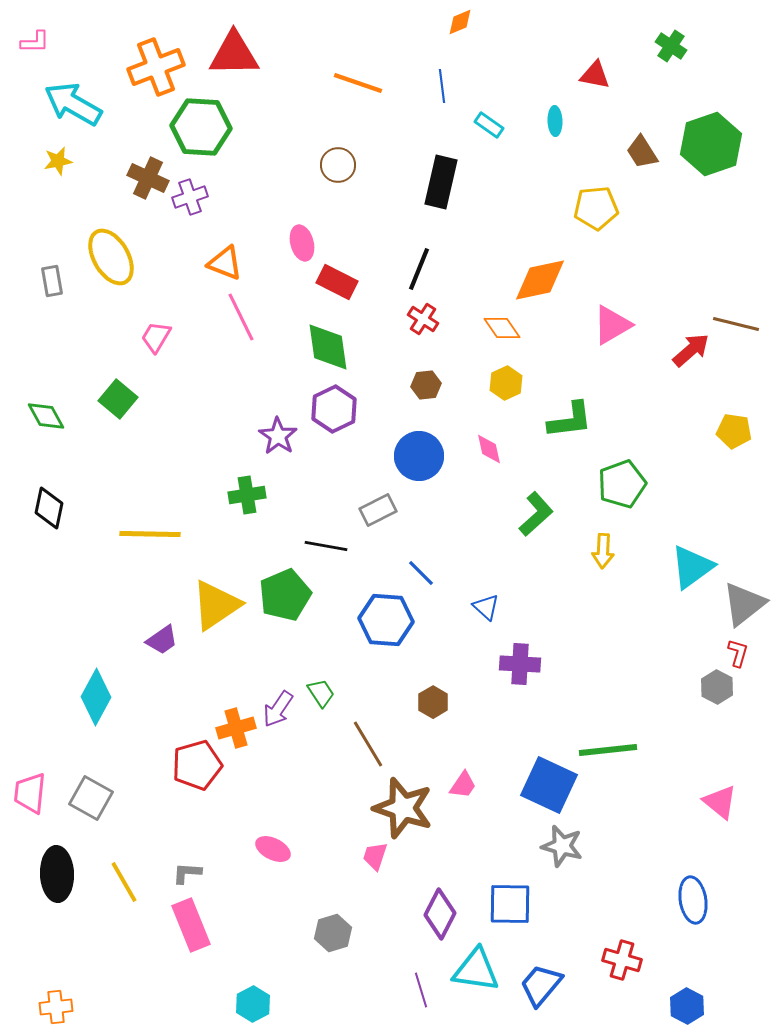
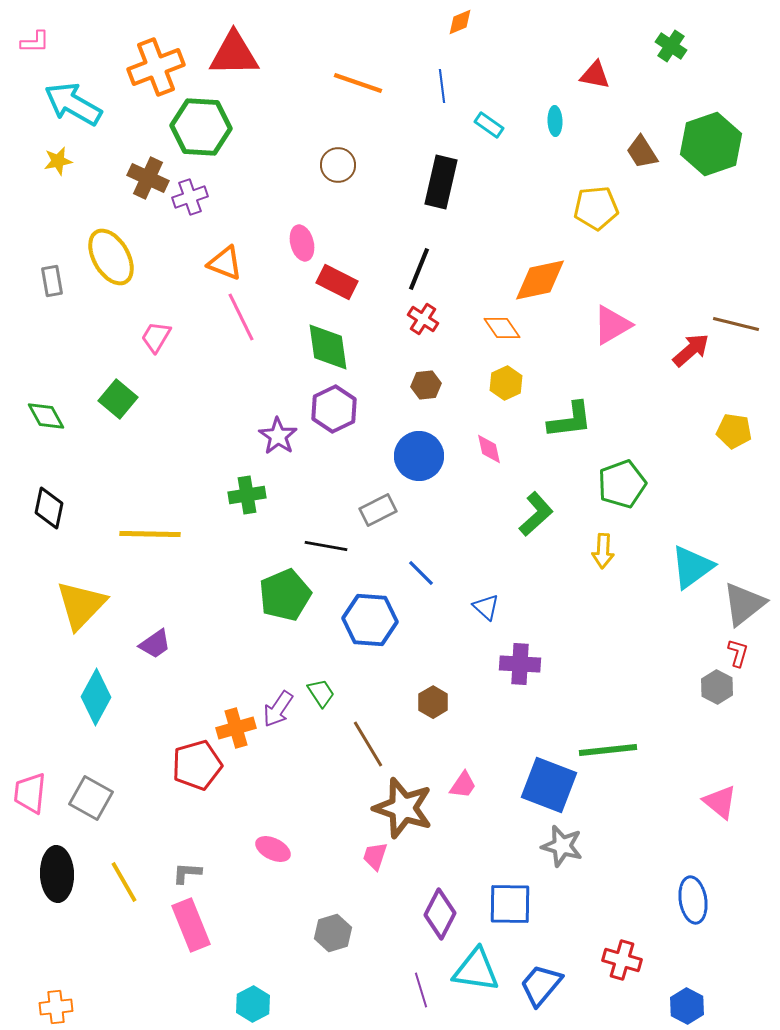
yellow triangle at (216, 605): moved 135 px left; rotated 12 degrees counterclockwise
blue hexagon at (386, 620): moved 16 px left
purple trapezoid at (162, 640): moved 7 px left, 4 px down
blue square at (549, 785): rotated 4 degrees counterclockwise
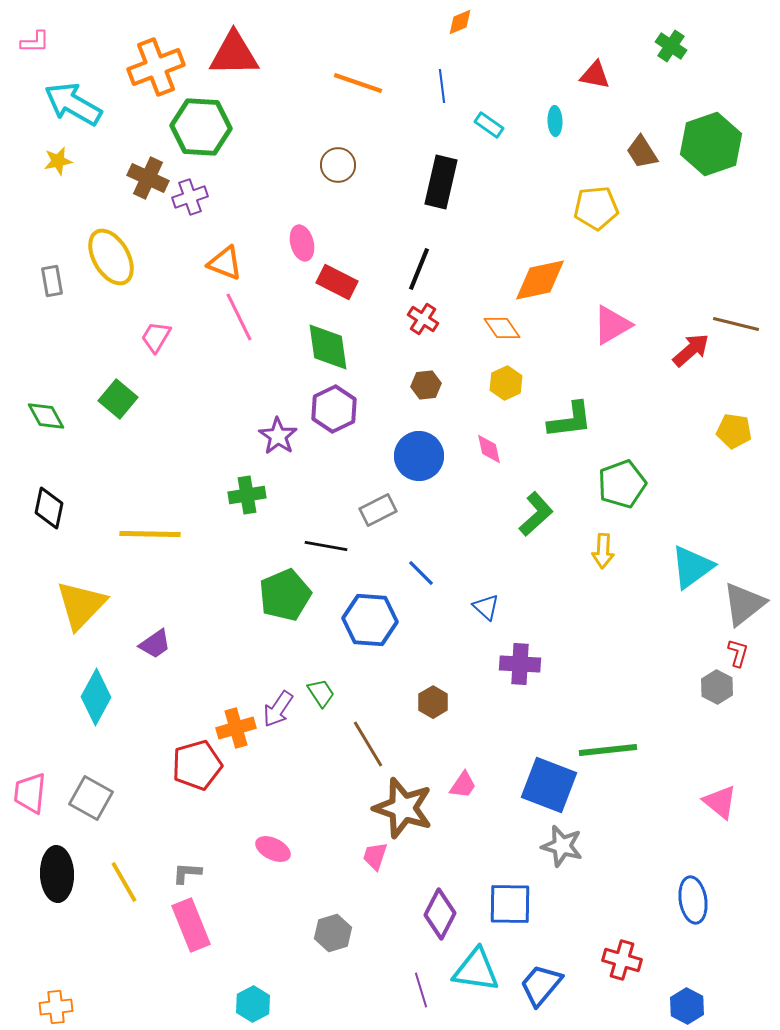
pink line at (241, 317): moved 2 px left
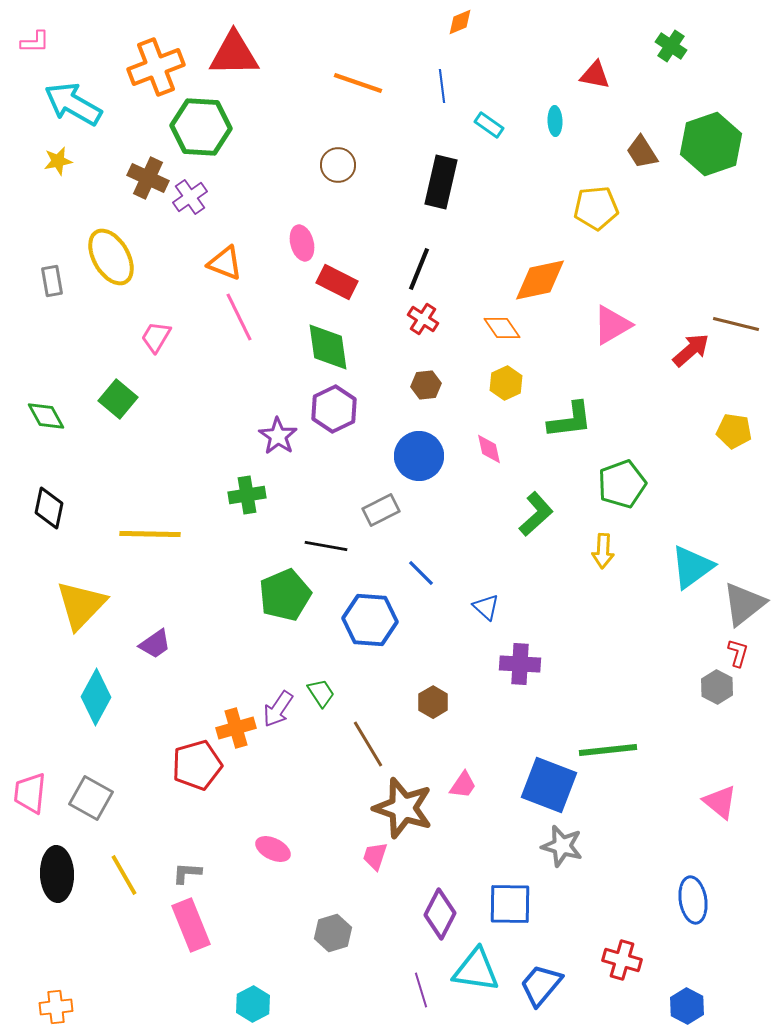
purple cross at (190, 197): rotated 16 degrees counterclockwise
gray rectangle at (378, 510): moved 3 px right
yellow line at (124, 882): moved 7 px up
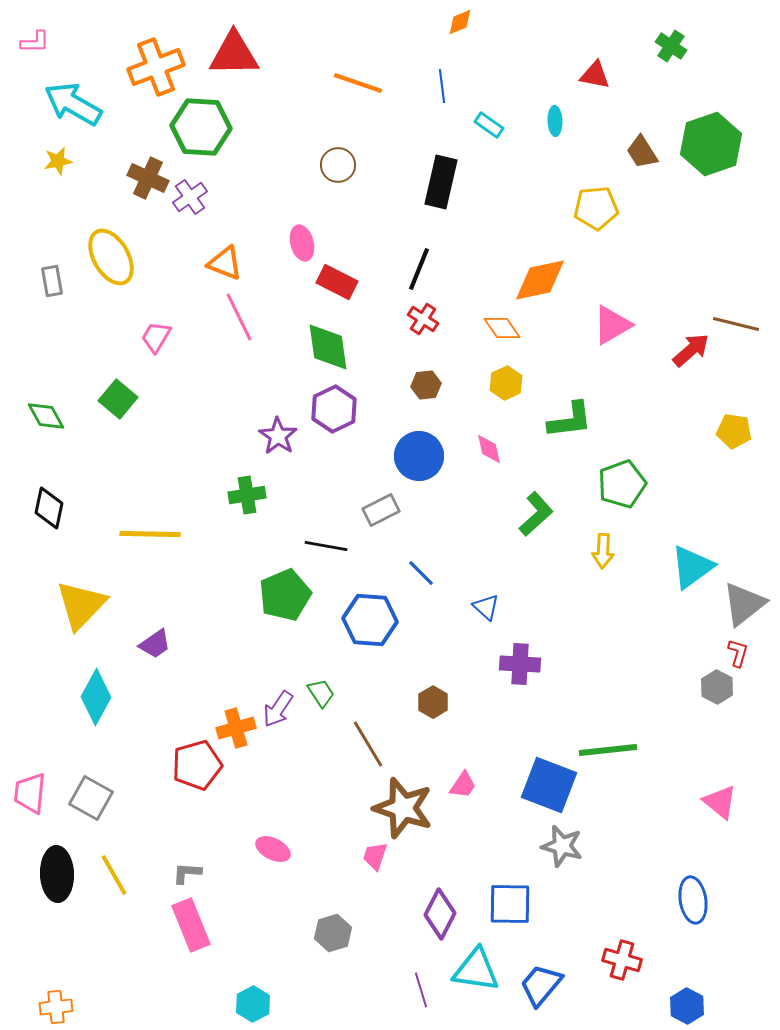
yellow line at (124, 875): moved 10 px left
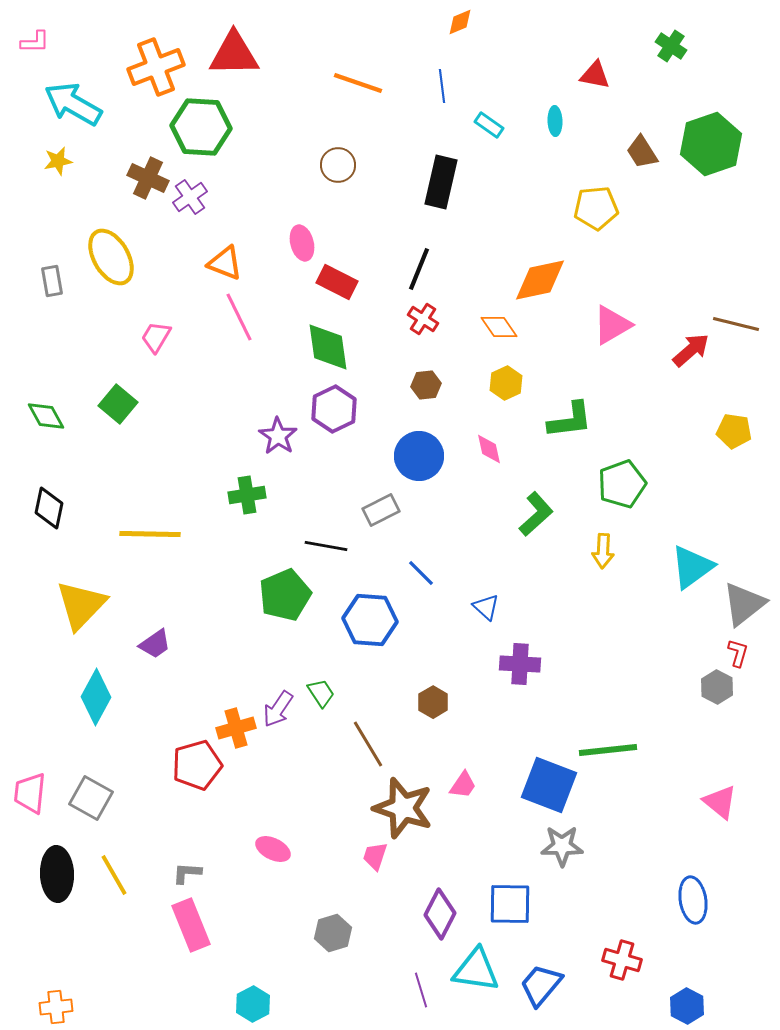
orange diamond at (502, 328): moved 3 px left, 1 px up
green square at (118, 399): moved 5 px down
gray star at (562, 846): rotated 15 degrees counterclockwise
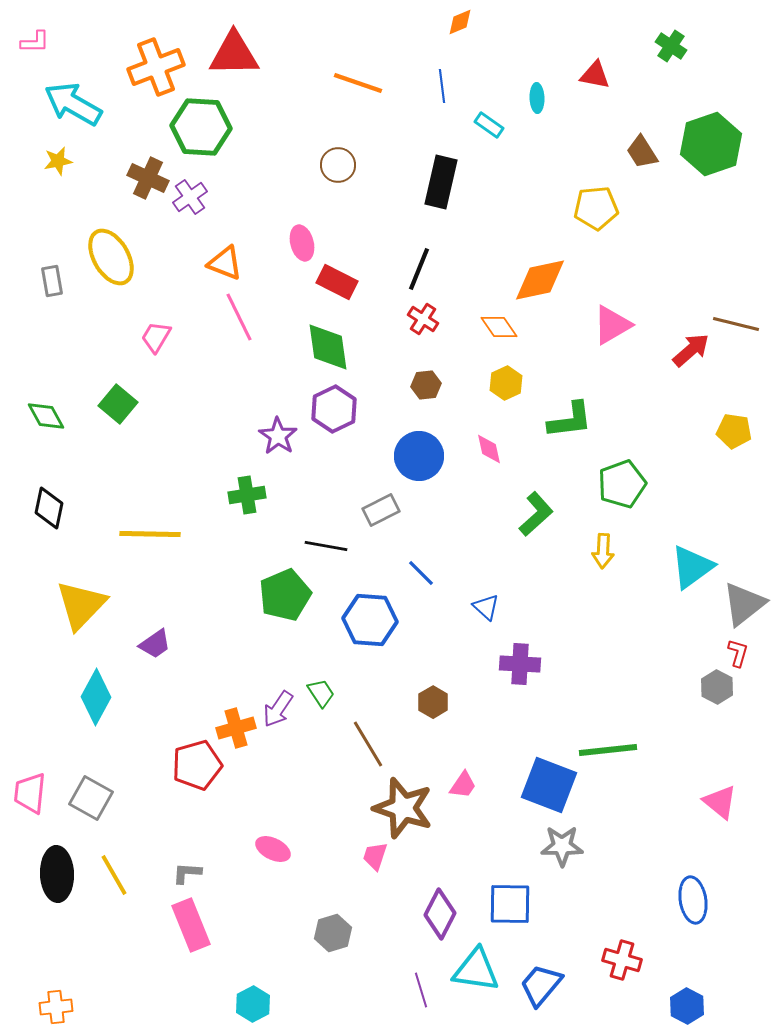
cyan ellipse at (555, 121): moved 18 px left, 23 px up
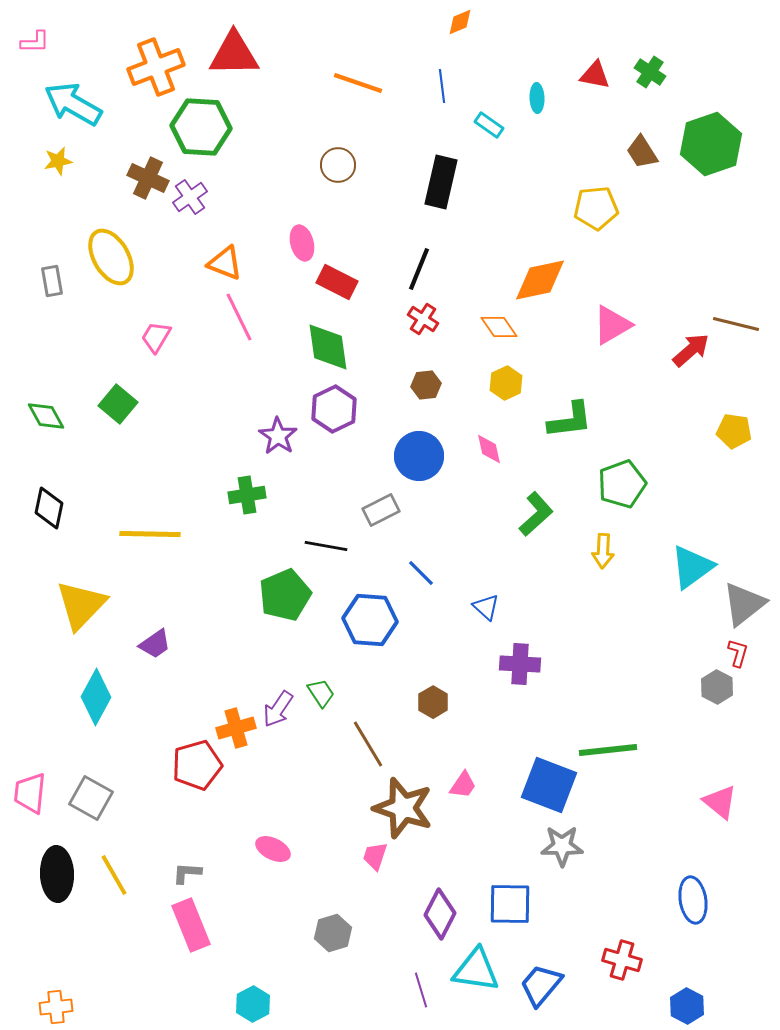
green cross at (671, 46): moved 21 px left, 26 px down
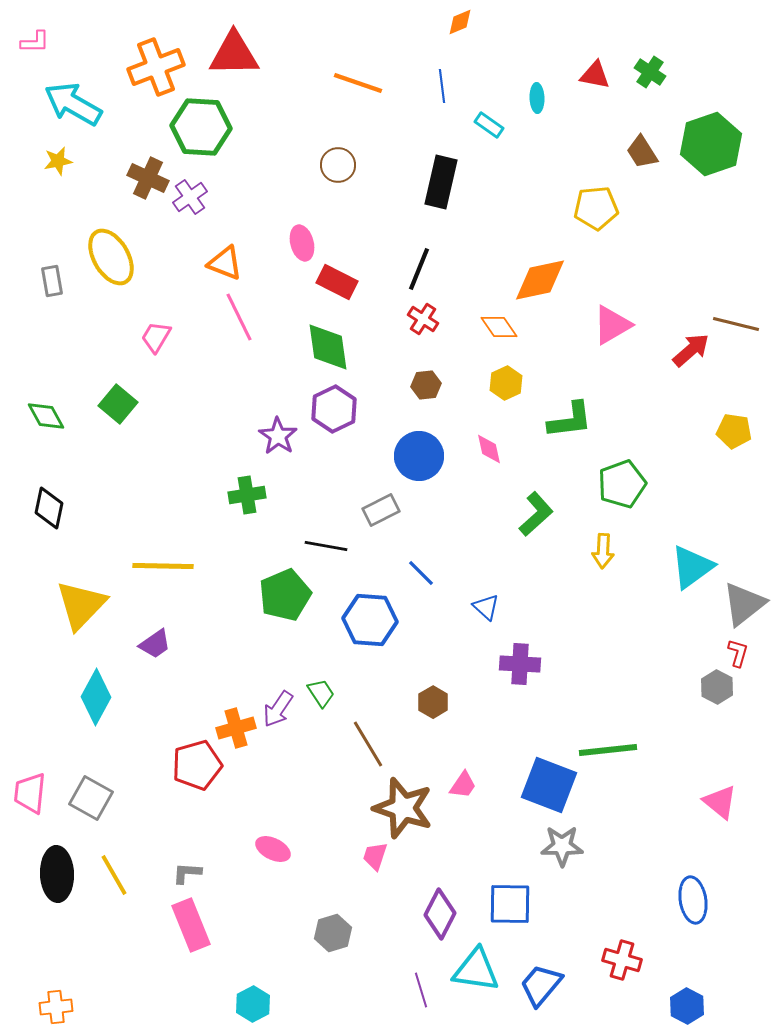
yellow line at (150, 534): moved 13 px right, 32 px down
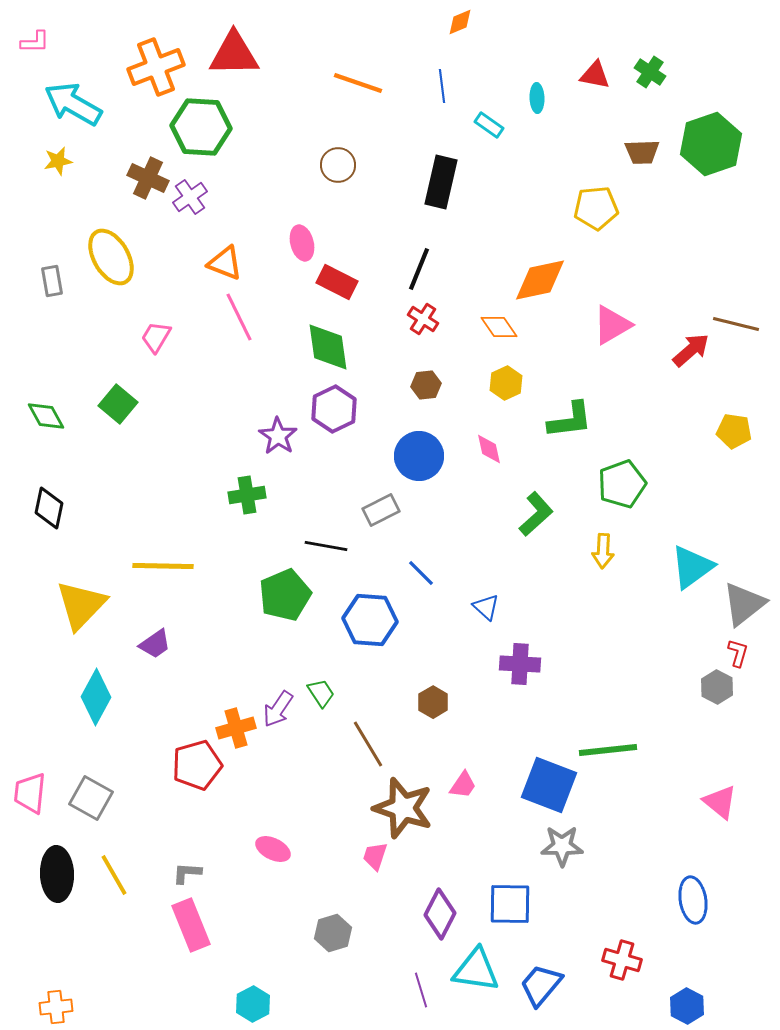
brown trapezoid at (642, 152): rotated 60 degrees counterclockwise
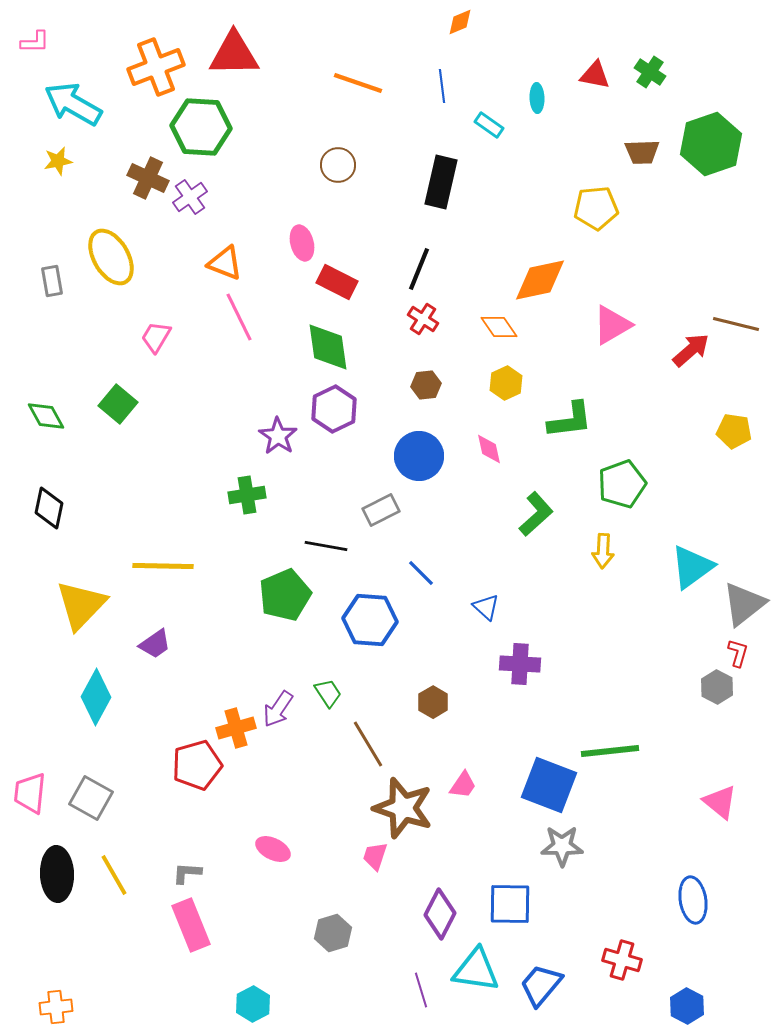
green trapezoid at (321, 693): moved 7 px right
green line at (608, 750): moved 2 px right, 1 px down
